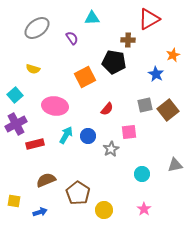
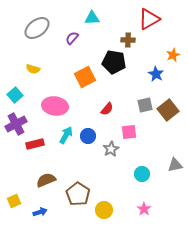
purple semicircle: rotated 104 degrees counterclockwise
brown pentagon: moved 1 px down
yellow square: rotated 32 degrees counterclockwise
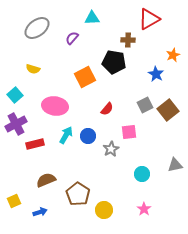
gray square: rotated 14 degrees counterclockwise
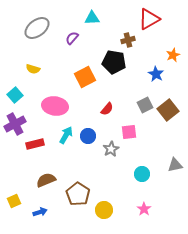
brown cross: rotated 16 degrees counterclockwise
purple cross: moved 1 px left
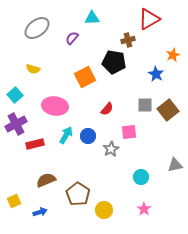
gray square: rotated 28 degrees clockwise
purple cross: moved 1 px right
cyan circle: moved 1 px left, 3 px down
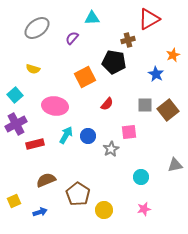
red semicircle: moved 5 px up
pink star: rotated 24 degrees clockwise
